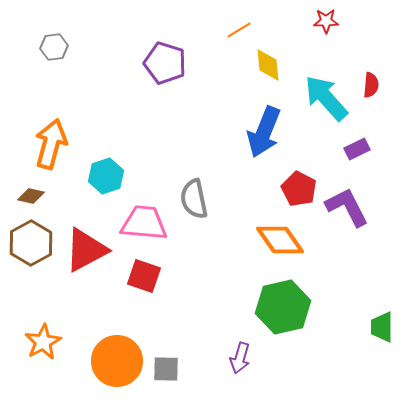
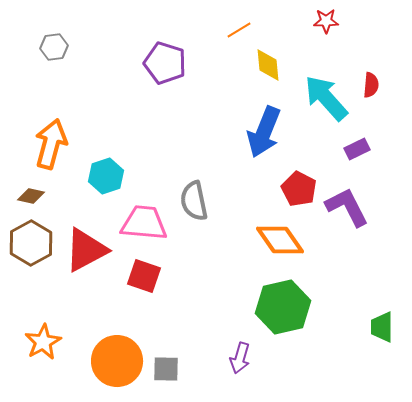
gray semicircle: moved 2 px down
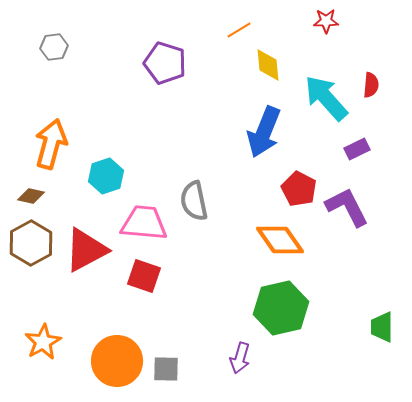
green hexagon: moved 2 px left, 1 px down
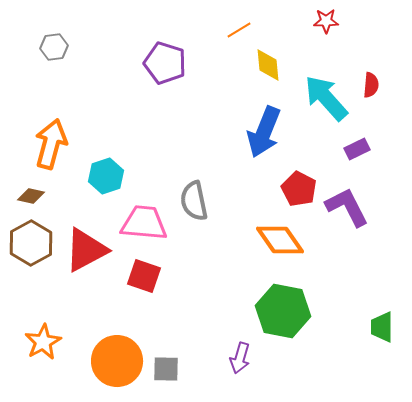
green hexagon: moved 2 px right, 3 px down; rotated 24 degrees clockwise
